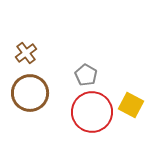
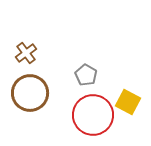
yellow square: moved 3 px left, 3 px up
red circle: moved 1 px right, 3 px down
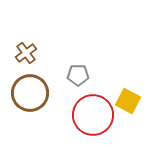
gray pentagon: moved 8 px left; rotated 30 degrees counterclockwise
yellow square: moved 1 px up
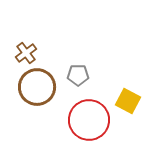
brown circle: moved 7 px right, 6 px up
red circle: moved 4 px left, 5 px down
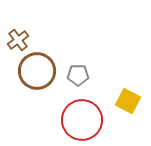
brown cross: moved 8 px left, 13 px up
brown circle: moved 16 px up
red circle: moved 7 px left
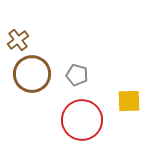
brown circle: moved 5 px left, 3 px down
gray pentagon: moved 1 px left; rotated 15 degrees clockwise
yellow square: moved 1 px right; rotated 30 degrees counterclockwise
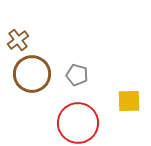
red circle: moved 4 px left, 3 px down
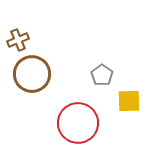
brown cross: rotated 15 degrees clockwise
gray pentagon: moved 25 px right; rotated 20 degrees clockwise
